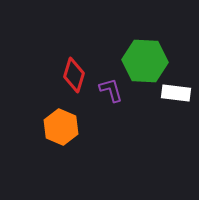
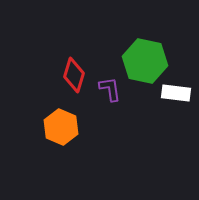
green hexagon: rotated 9 degrees clockwise
purple L-shape: moved 1 px left, 1 px up; rotated 8 degrees clockwise
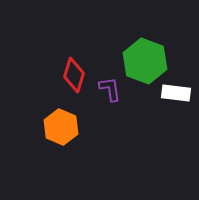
green hexagon: rotated 9 degrees clockwise
